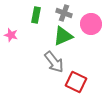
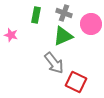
gray arrow: moved 1 px down
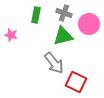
pink circle: moved 2 px left
green triangle: rotated 10 degrees clockwise
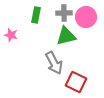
gray cross: rotated 21 degrees counterclockwise
pink circle: moved 3 px left, 7 px up
green triangle: moved 3 px right
gray arrow: rotated 10 degrees clockwise
